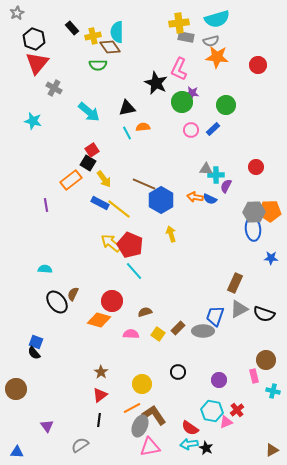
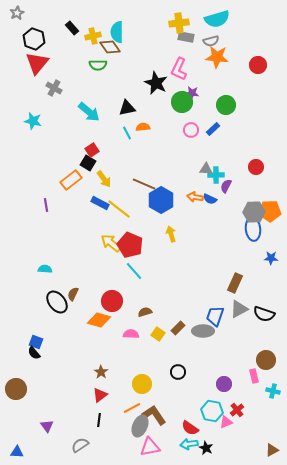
purple circle at (219, 380): moved 5 px right, 4 px down
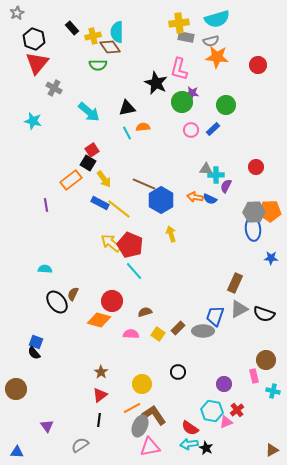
pink L-shape at (179, 69): rotated 10 degrees counterclockwise
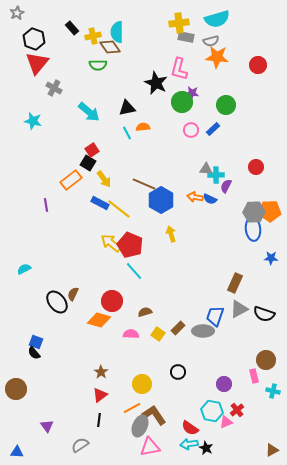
cyan semicircle at (45, 269): moved 21 px left; rotated 32 degrees counterclockwise
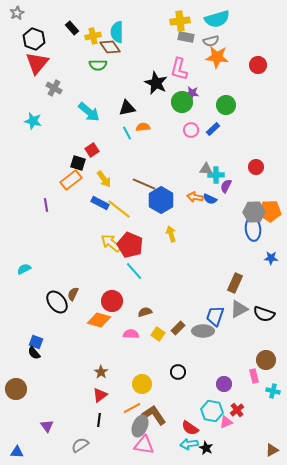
yellow cross at (179, 23): moved 1 px right, 2 px up
black square at (88, 163): moved 10 px left; rotated 14 degrees counterclockwise
pink triangle at (150, 447): moved 6 px left, 2 px up; rotated 20 degrees clockwise
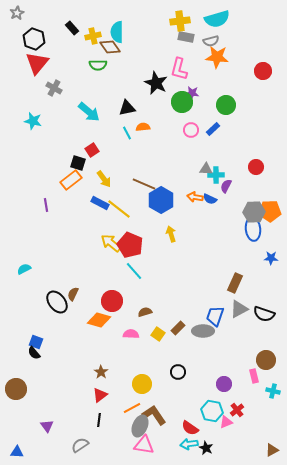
red circle at (258, 65): moved 5 px right, 6 px down
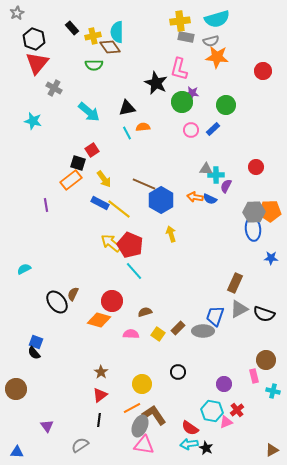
green semicircle at (98, 65): moved 4 px left
